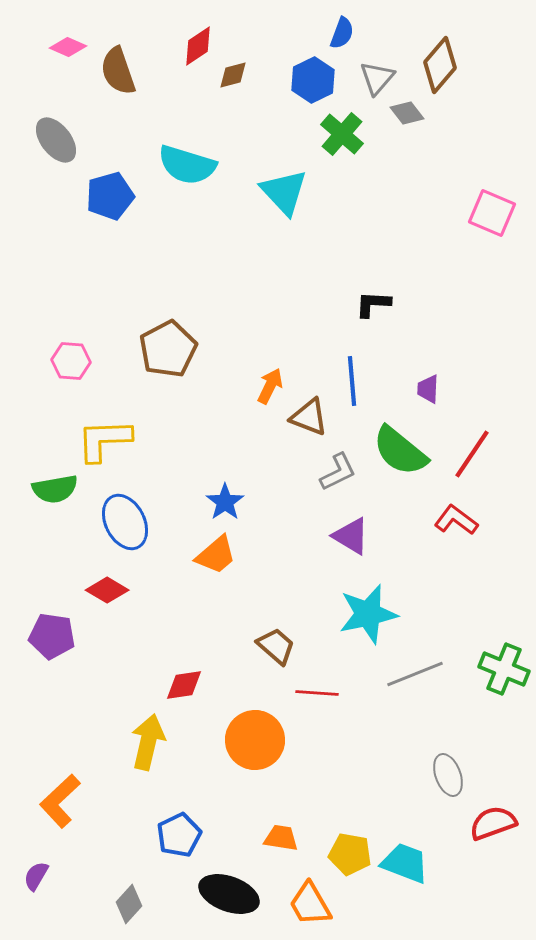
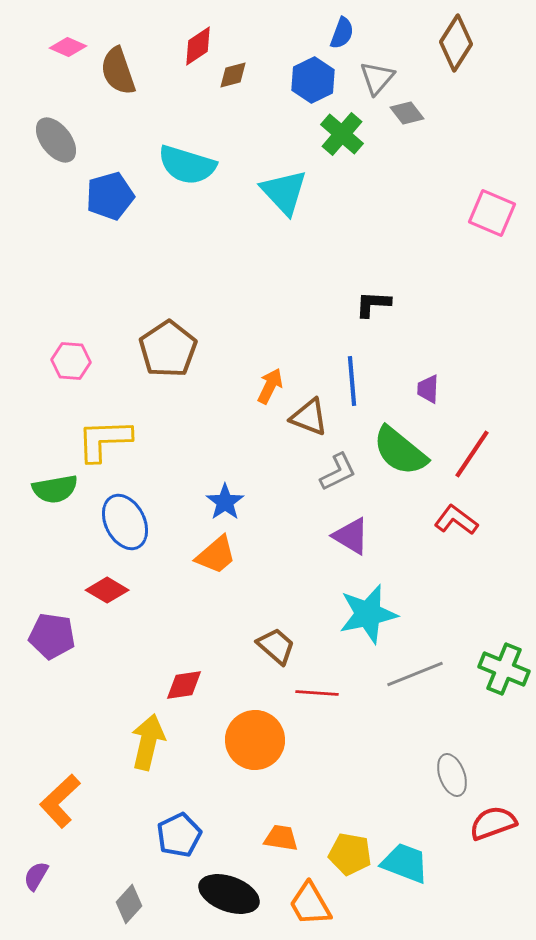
brown diamond at (440, 65): moved 16 px right, 22 px up; rotated 8 degrees counterclockwise
brown pentagon at (168, 349): rotated 6 degrees counterclockwise
gray ellipse at (448, 775): moved 4 px right
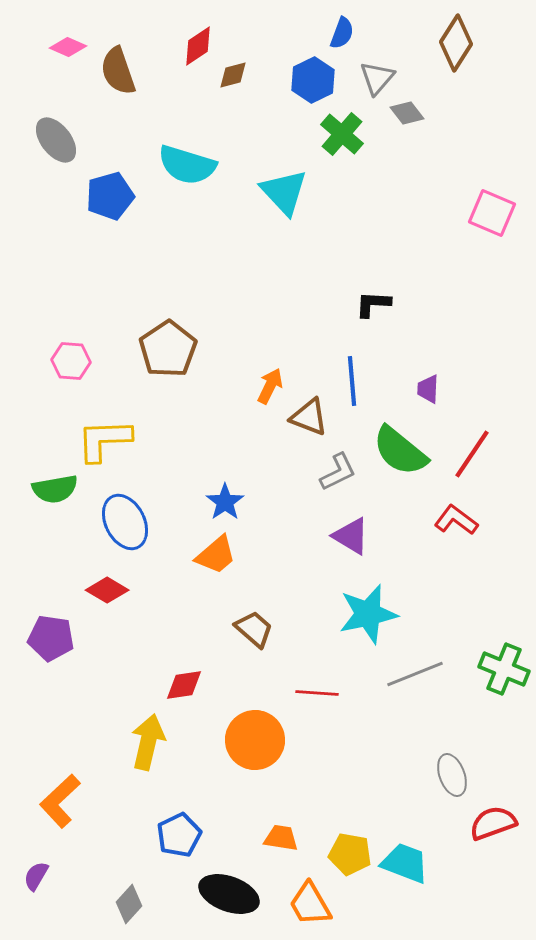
purple pentagon at (52, 636): moved 1 px left, 2 px down
brown trapezoid at (276, 646): moved 22 px left, 17 px up
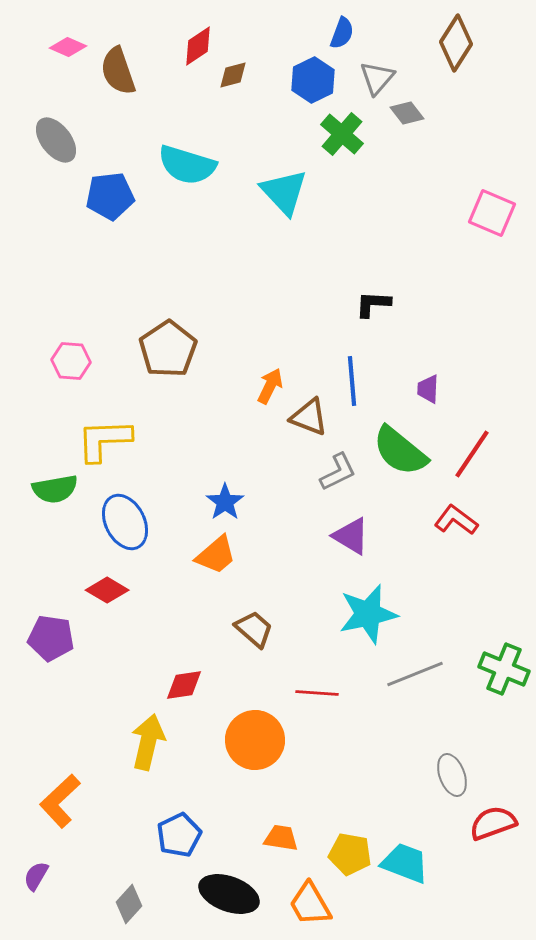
blue pentagon at (110, 196): rotated 9 degrees clockwise
